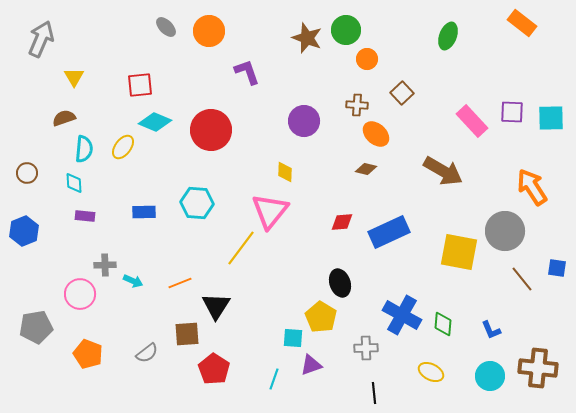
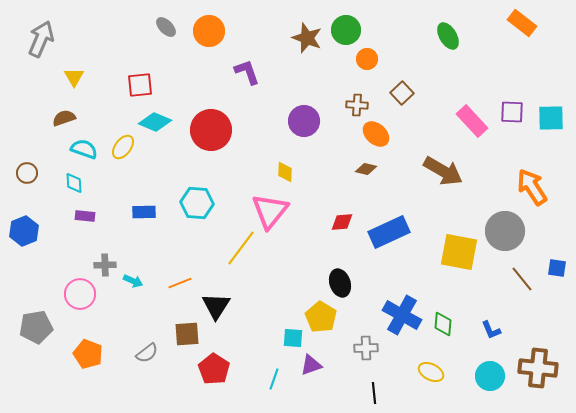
green ellipse at (448, 36): rotated 52 degrees counterclockwise
cyan semicircle at (84, 149): rotated 76 degrees counterclockwise
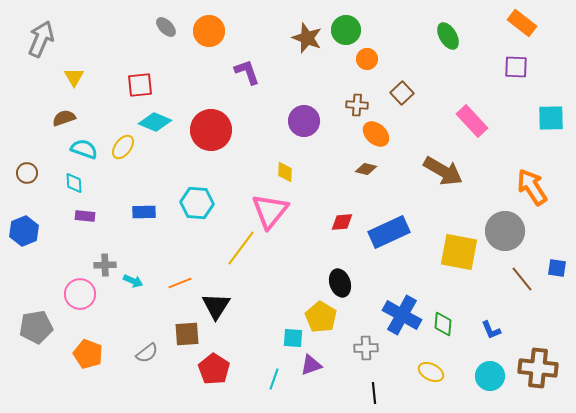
purple square at (512, 112): moved 4 px right, 45 px up
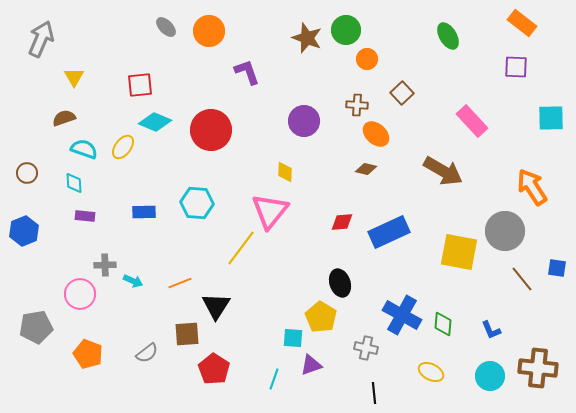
gray cross at (366, 348): rotated 15 degrees clockwise
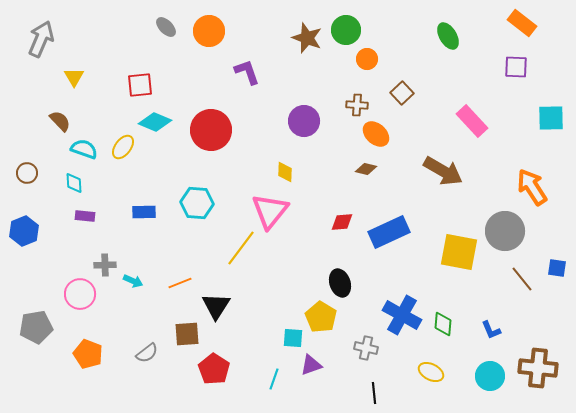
brown semicircle at (64, 118): moved 4 px left, 3 px down; rotated 65 degrees clockwise
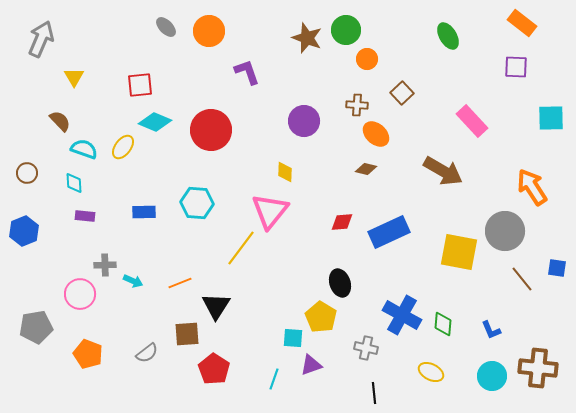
cyan circle at (490, 376): moved 2 px right
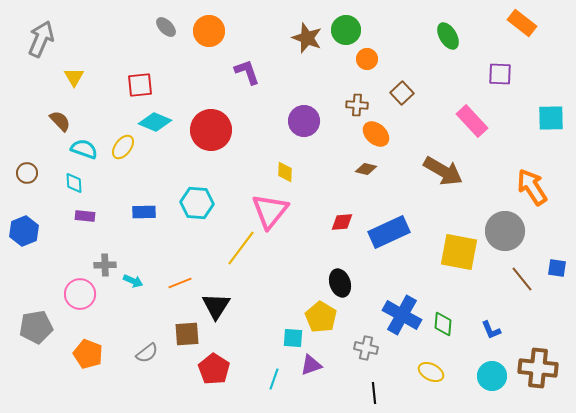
purple square at (516, 67): moved 16 px left, 7 px down
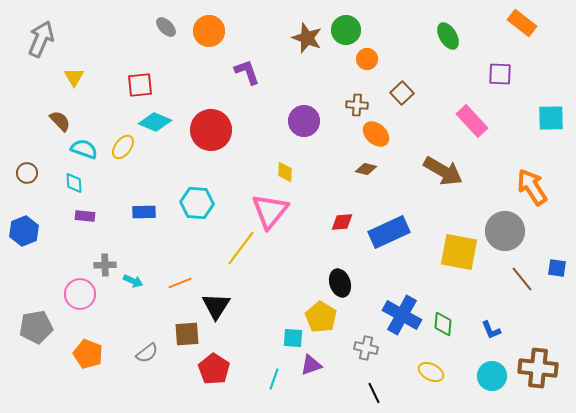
black line at (374, 393): rotated 20 degrees counterclockwise
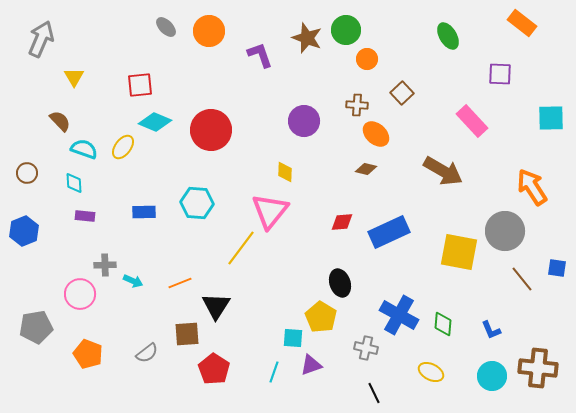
purple L-shape at (247, 72): moved 13 px right, 17 px up
blue cross at (402, 315): moved 3 px left
cyan line at (274, 379): moved 7 px up
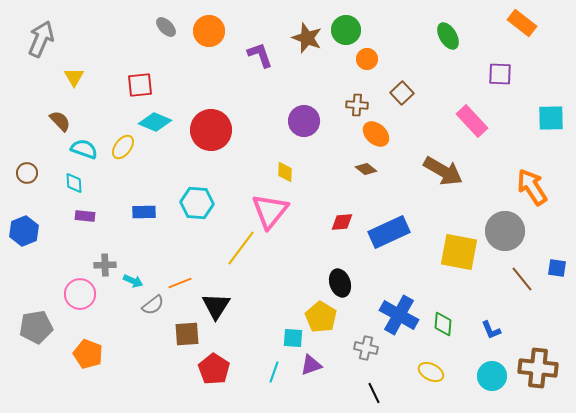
brown diamond at (366, 169): rotated 25 degrees clockwise
gray semicircle at (147, 353): moved 6 px right, 48 px up
